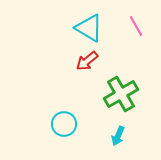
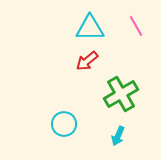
cyan triangle: moved 1 px right; rotated 32 degrees counterclockwise
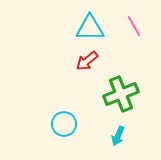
pink line: moved 2 px left
green cross: rotated 8 degrees clockwise
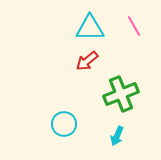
cyan arrow: moved 1 px left
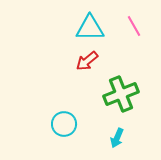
cyan arrow: moved 2 px down
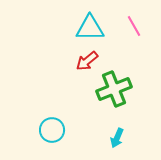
green cross: moved 7 px left, 5 px up
cyan circle: moved 12 px left, 6 px down
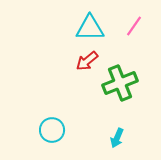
pink line: rotated 65 degrees clockwise
green cross: moved 6 px right, 6 px up
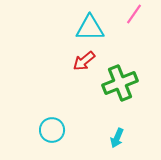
pink line: moved 12 px up
red arrow: moved 3 px left
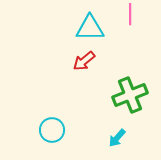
pink line: moved 4 px left; rotated 35 degrees counterclockwise
green cross: moved 10 px right, 12 px down
cyan arrow: rotated 18 degrees clockwise
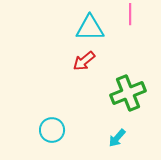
green cross: moved 2 px left, 2 px up
